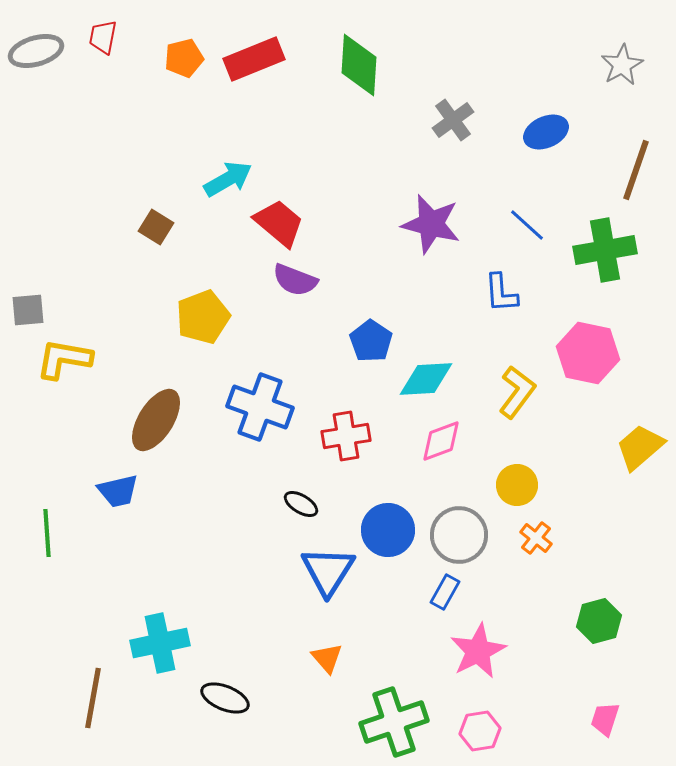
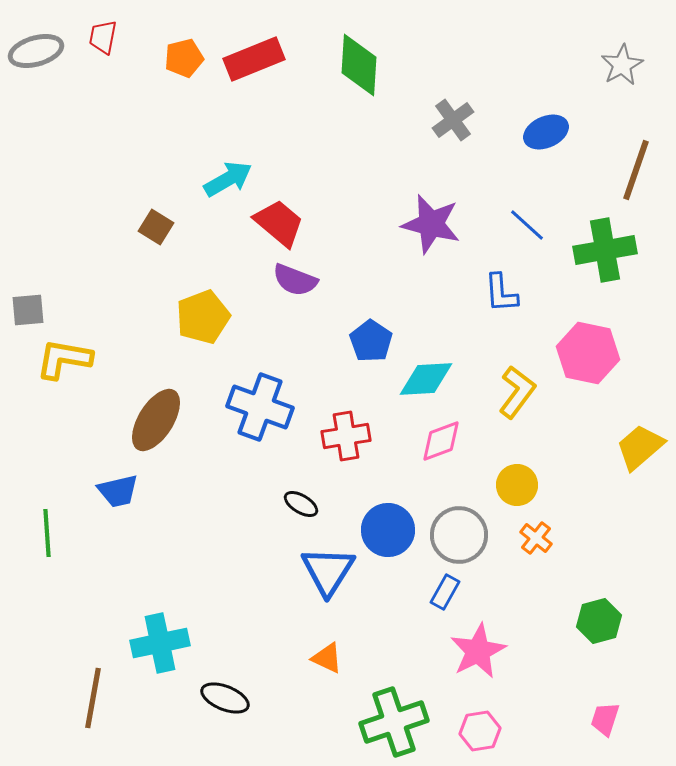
orange triangle at (327, 658): rotated 24 degrees counterclockwise
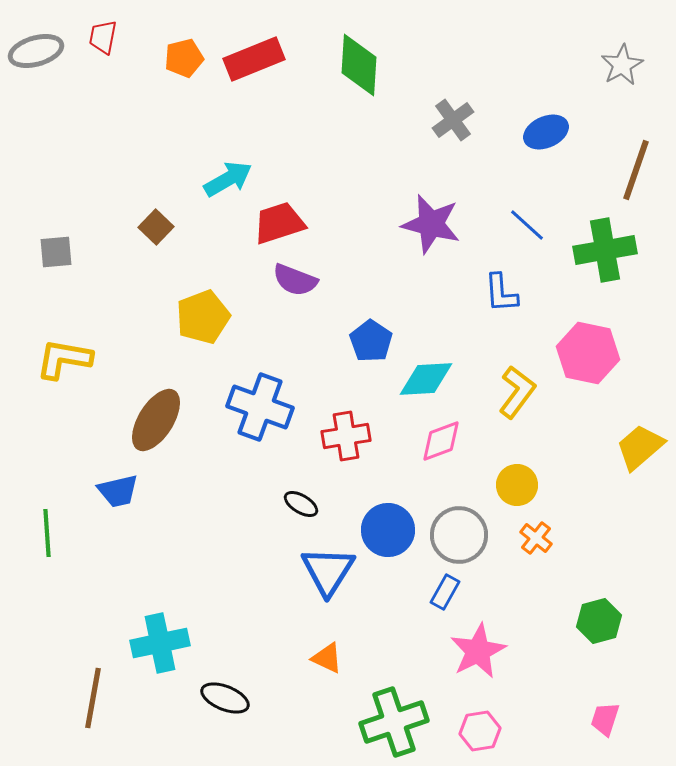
red trapezoid at (279, 223): rotated 58 degrees counterclockwise
brown square at (156, 227): rotated 12 degrees clockwise
gray square at (28, 310): moved 28 px right, 58 px up
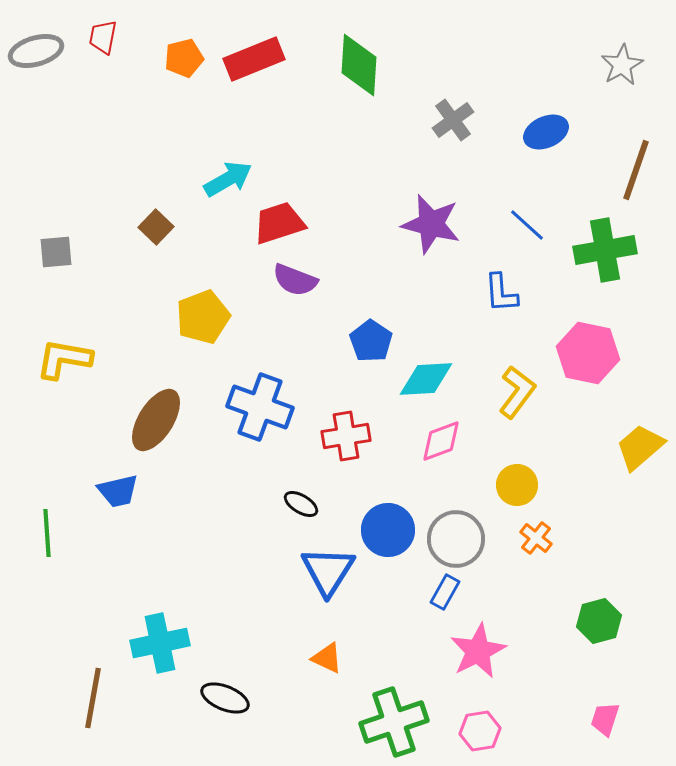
gray circle at (459, 535): moved 3 px left, 4 px down
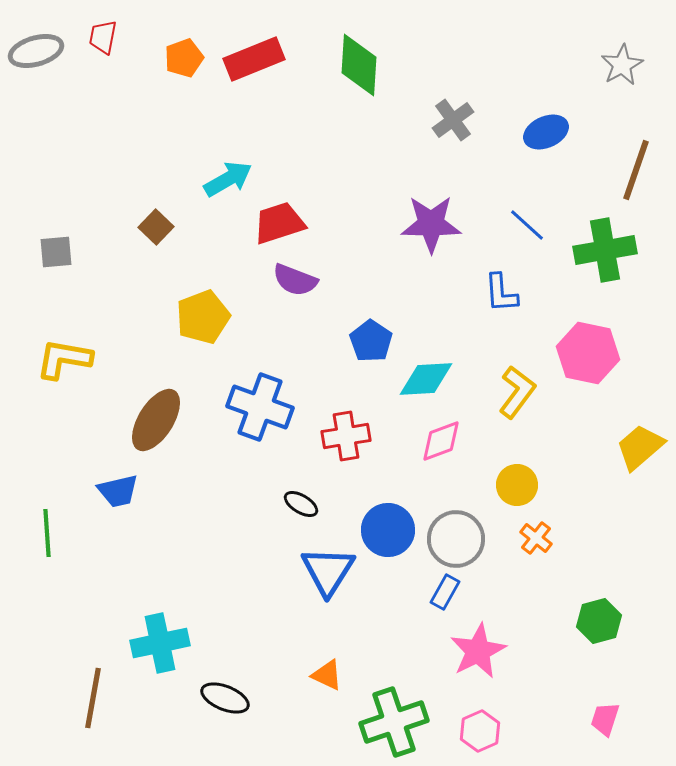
orange pentagon at (184, 58): rotated 6 degrees counterclockwise
purple star at (431, 224): rotated 14 degrees counterclockwise
orange triangle at (327, 658): moved 17 px down
pink hexagon at (480, 731): rotated 15 degrees counterclockwise
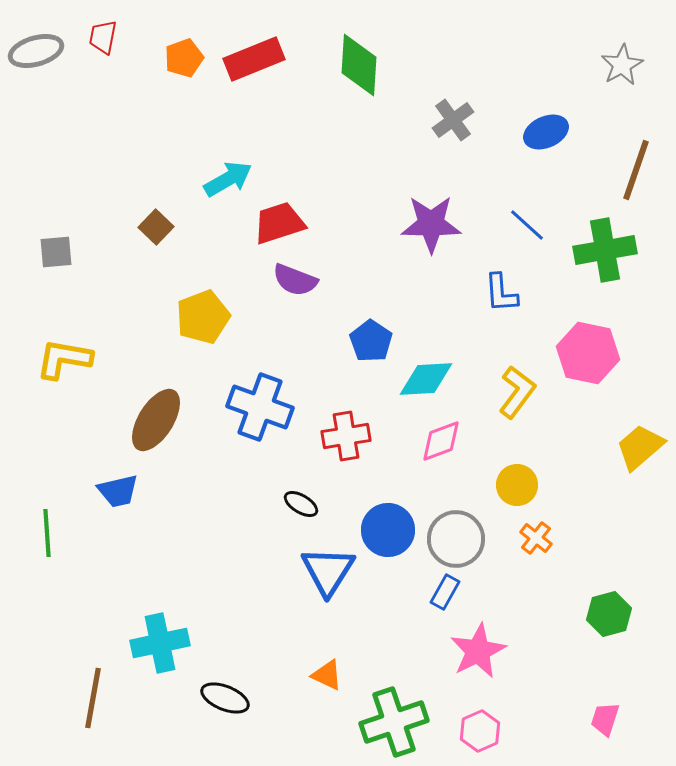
green hexagon at (599, 621): moved 10 px right, 7 px up
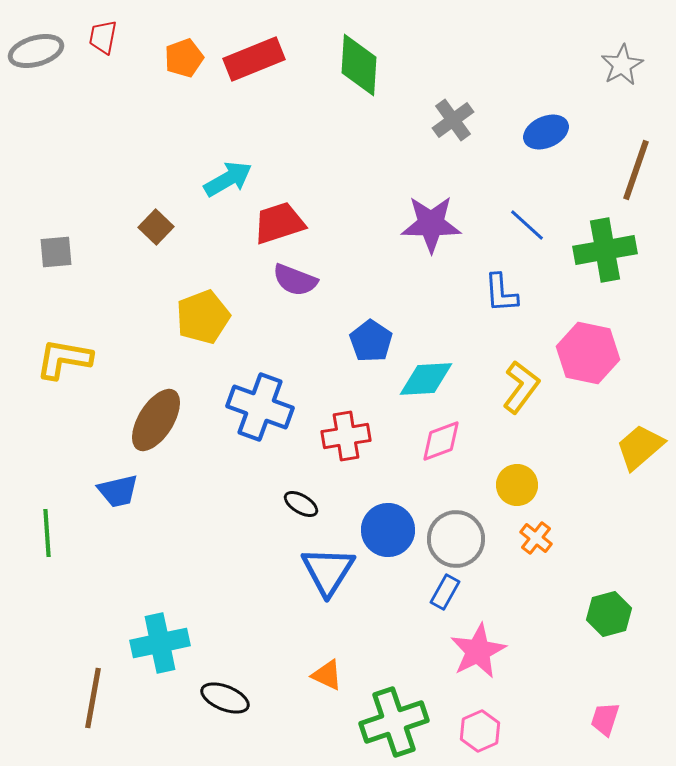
yellow L-shape at (517, 392): moved 4 px right, 5 px up
